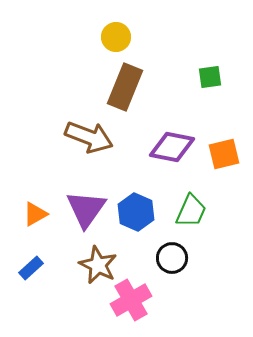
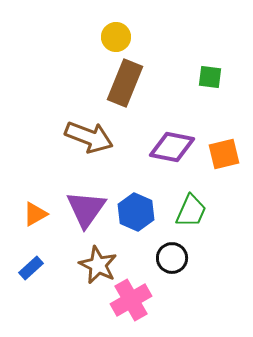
green square: rotated 15 degrees clockwise
brown rectangle: moved 4 px up
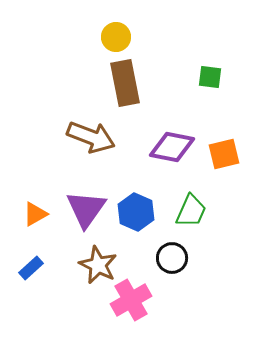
brown rectangle: rotated 33 degrees counterclockwise
brown arrow: moved 2 px right
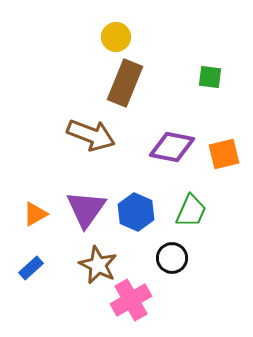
brown rectangle: rotated 33 degrees clockwise
brown arrow: moved 2 px up
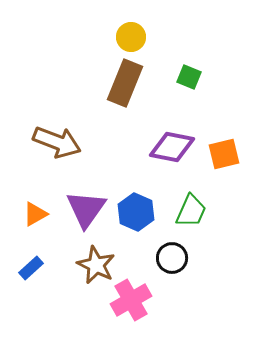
yellow circle: moved 15 px right
green square: moved 21 px left; rotated 15 degrees clockwise
brown arrow: moved 34 px left, 7 px down
brown star: moved 2 px left
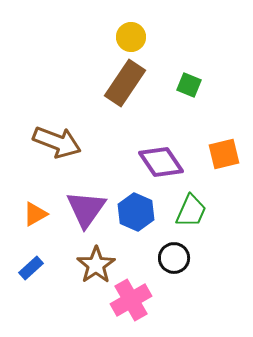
green square: moved 8 px down
brown rectangle: rotated 12 degrees clockwise
purple diamond: moved 11 px left, 15 px down; rotated 45 degrees clockwise
black circle: moved 2 px right
brown star: rotated 12 degrees clockwise
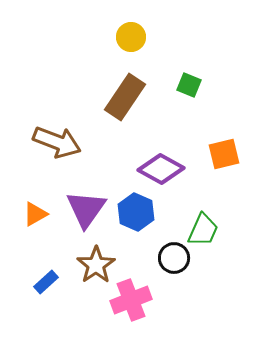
brown rectangle: moved 14 px down
purple diamond: moved 7 px down; rotated 27 degrees counterclockwise
green trapezoid: moved 12 px right, 19 px down
blue rectangle: moved 15 px right, 14 px down
pink cross: rotated 9 degrees clockwise
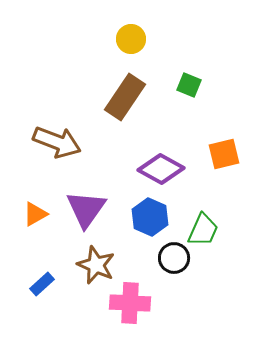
yellow circle: moved 2 px down
blue hexagon: moved 14 px right, 5 px down
brown star: rotated 15 degrees counterclockwise
blue rectangle: moved 4 px left, 2 px down
pink cross: moved 1 px left, 3 px down; rotated 24 degrees clockwise
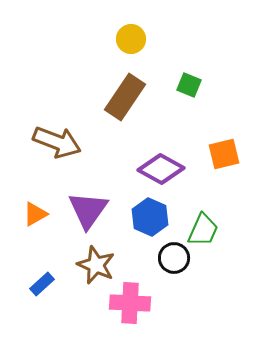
purple triangle: moved 2 px right, 1 px down
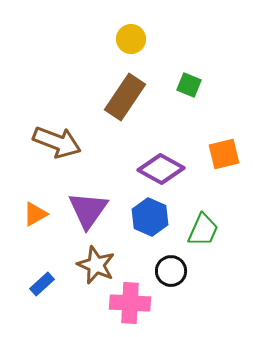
black circle: moved 3 px left, 13 px down
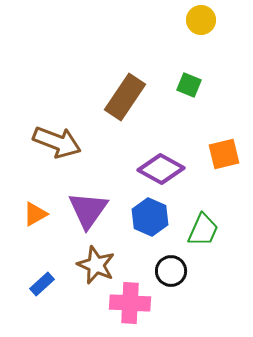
yellow circle: moved 70 px right, 19 px up
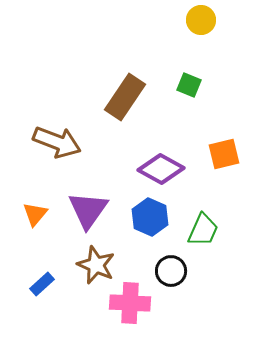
orange triangle: rotated 20 degrees counterclockwise
